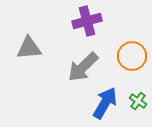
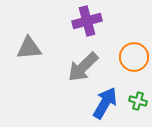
orange circle: moved 2 px right, 1 px down
green cross: rotated 18 degrees counterclockwise
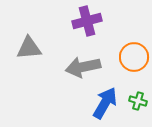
gray arrow: rotated 32 degrees clockwise
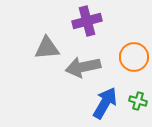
gray triangle: moved 18 px right
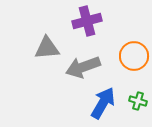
orange circle: moved 1 px up
gray arrow: rotated 8 degrees counterclockwise
blue arrow: moved 2 px left
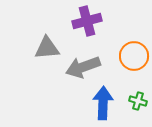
blue arrow: rotated 28 degrees counterclockwise
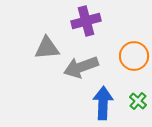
purple cross: moved 1 px left
gray arrow: moved 2 px left
green cross: rotated 24 degrees clockwise
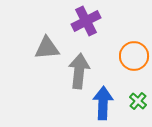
purple cross: rotated 12 degrees counterclockwise
gray arrow: moved 2 px left, 4 px down; rotated 116 degrees clockwise
